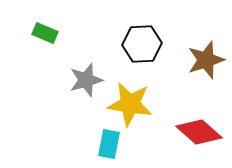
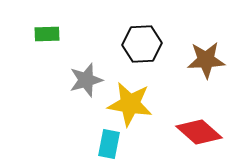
green rectangle: moved 2 px right, 1 px down; rotated 25 degrees counterclockwise
brown star: rotated 15 degrees clockwise
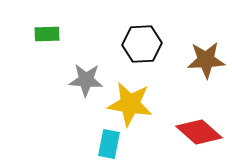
gray star: rotated 20 degrees clockwise
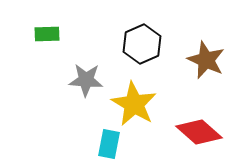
black hexagon: rotated 21 degrees counterclockwise
brown star: rotated 27 degrees clockwise
yellow star: moved 4 px right; rotated 21 degrees clockwise
